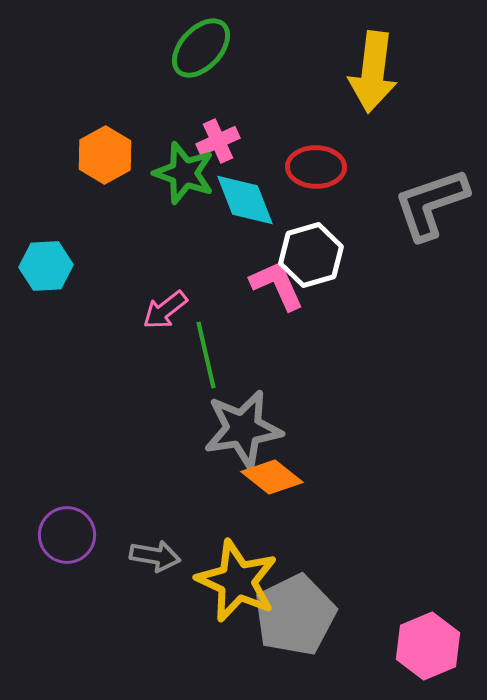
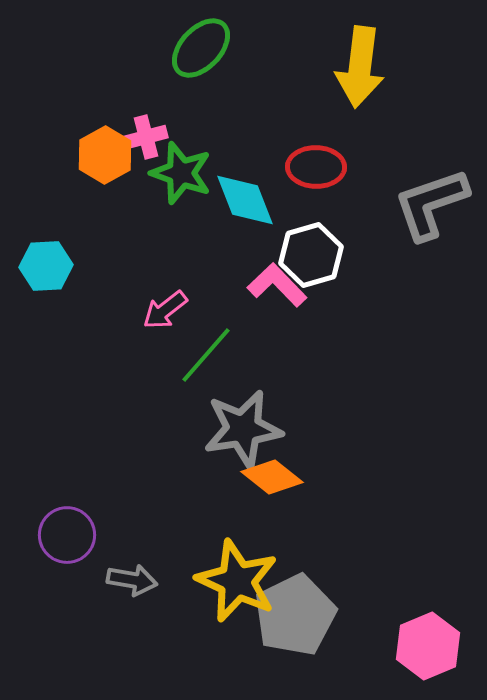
yellow arrow: moved 13 px left, 5 px up
pink cross: moved 72 px left, 4 px up; rotated 9 degrees clockwise
green star: moved 3 px left
pink L-shape: rotated 20 degrees counterclockwise
green line: rotated 54 degrees clockwise
gray arrow: moved 23 px left, 24 px down
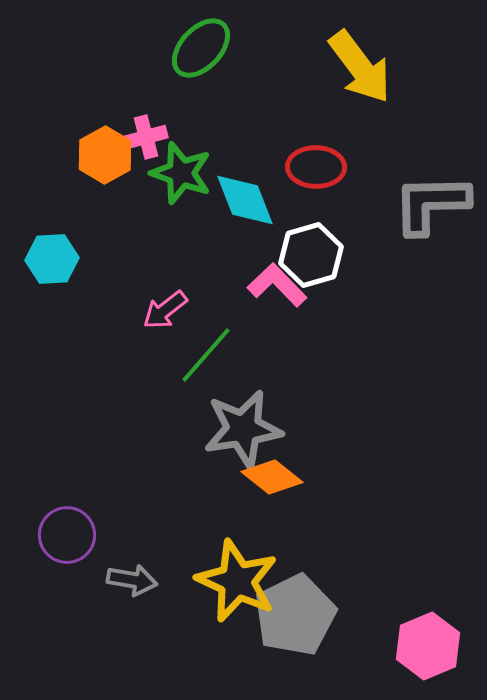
yellow arrow: rotated 44 degrees counterclockwise
gray L-shape: rotated 18 degrees clockwise
cyan hexagon: moved 6 px right, 7 px up
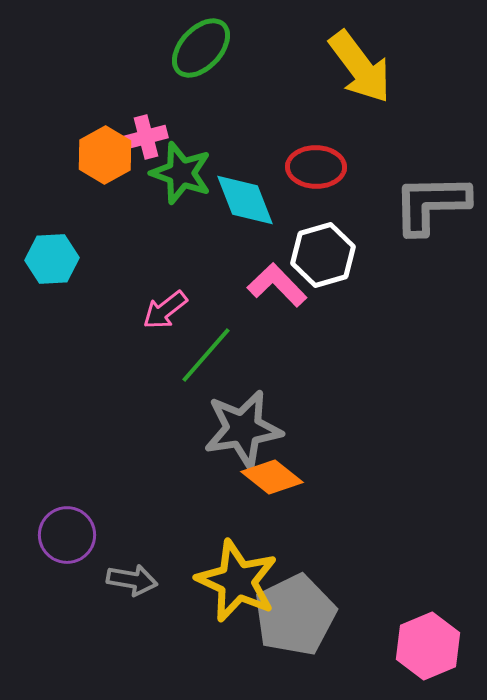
white hexagon: moved 12 px right
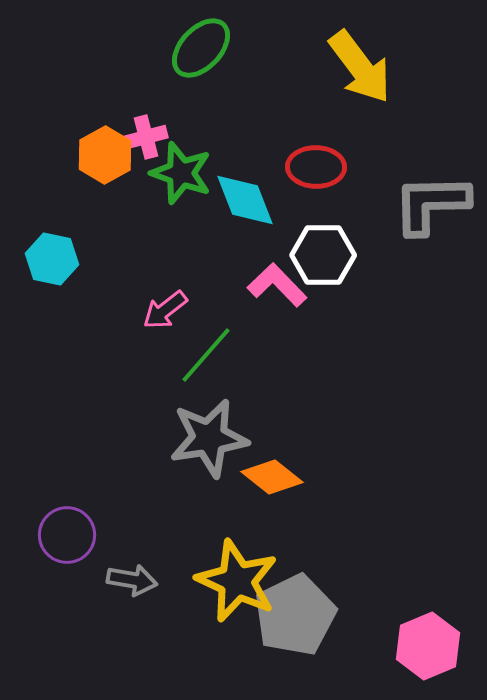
white hexagon: rotated 16 degrees clockwise
cyan hexagon: rotated 15 degrees clockwise
gray star: moved 34 px left, 9 px down
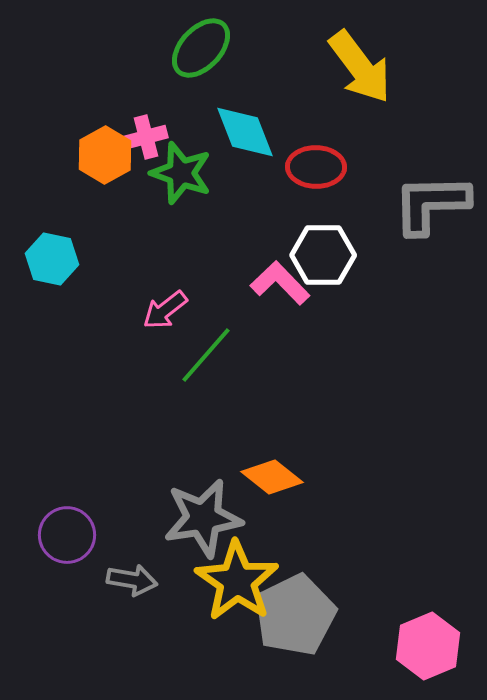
cyan diamond: moved 68 px up
pink L-shape: moved 3 px right, 2 px up
gray star: moved 6 px left, 80 px down
yellow star: rotated 10 degrees clockwise
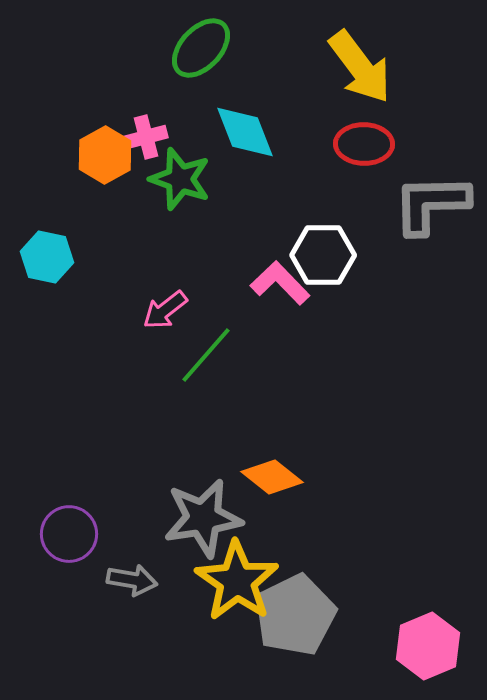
red ellipse: moved 48 px right, 23 px up
green star: moved 1 px left, 6 px down
cyan hexagon: moved 5 px left, 2 px up
purple circle: moved 2 px right, 1 px up
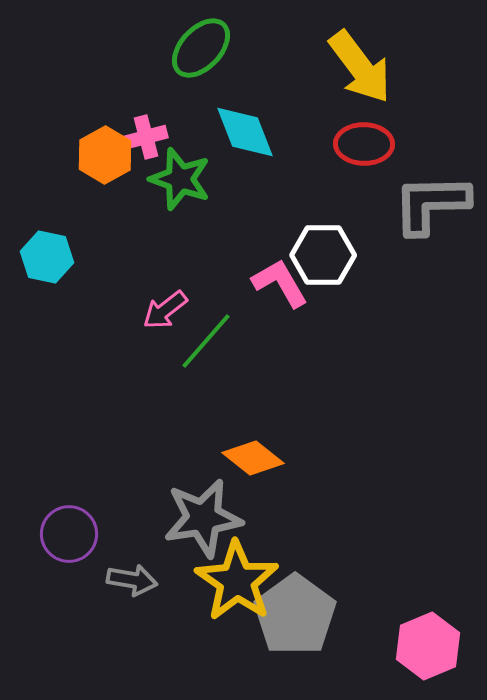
pink L-shape: rotated 14 degrees clockwise
green line: moved 14 px up
orange diamond: moved 19 px left, 19 px up
gray pentagon: rotated 10 degrees counterclockwise
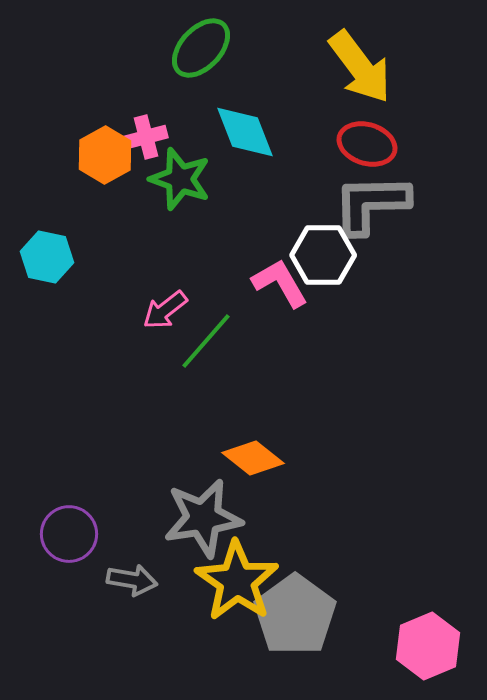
red ellipse: moved 3 px right; rotated 16 degrees clockwise
gray L-shape: moved 60 px left
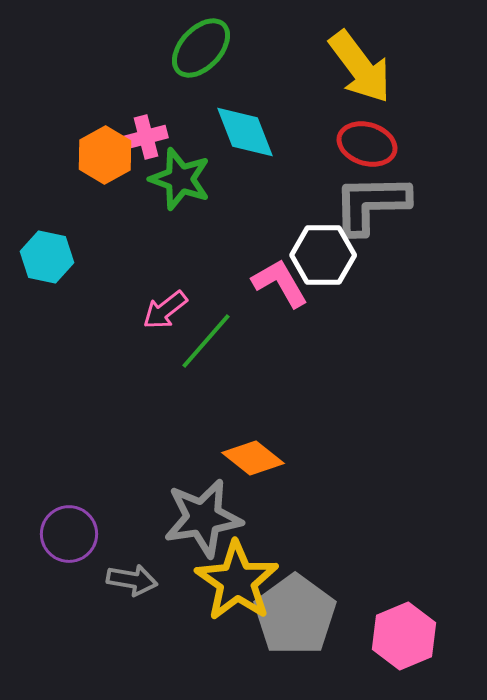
pink hexagon: moved 24 px left, 10 px up
